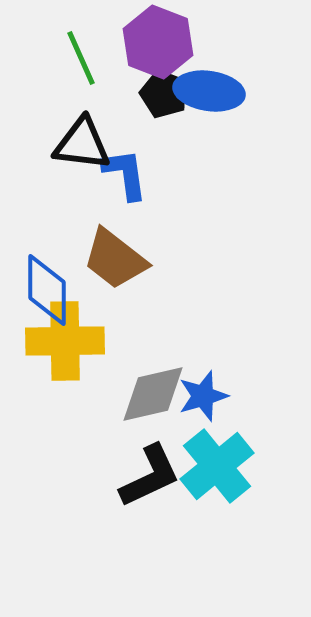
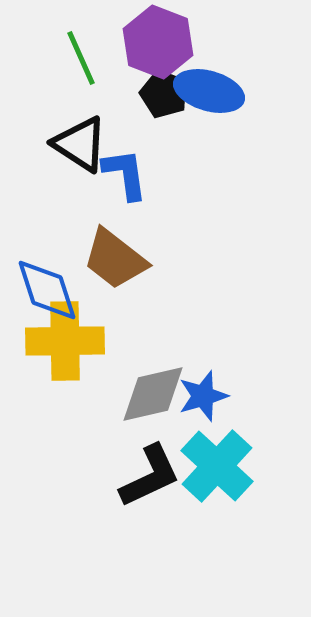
blue ellipse: rotated 8 degrees clockwise
black triangle: moved 2 px left; rotated 26 degrees clockwise
blue diamond: rotated 18 degrees counterclockwise
cyan cross: rotated 8 degrees counterclockwise
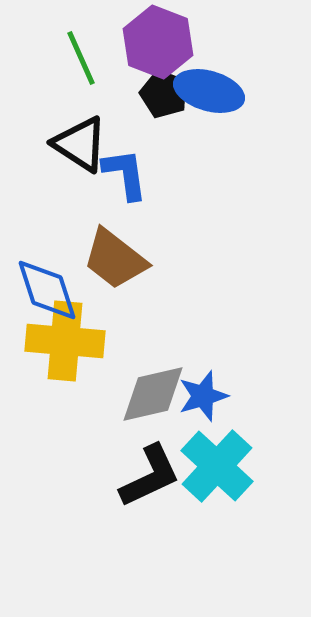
yellow cross: rotated 6 degrees clockwise
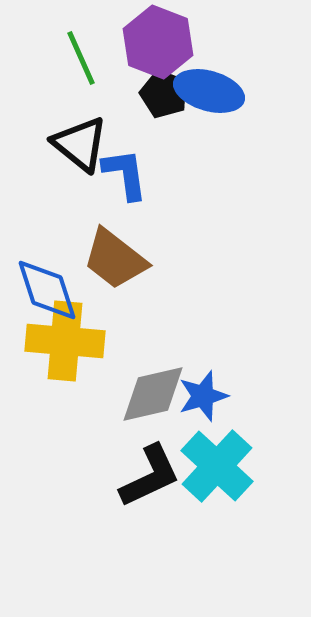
black triangle: rotated 6 degrees clockwise
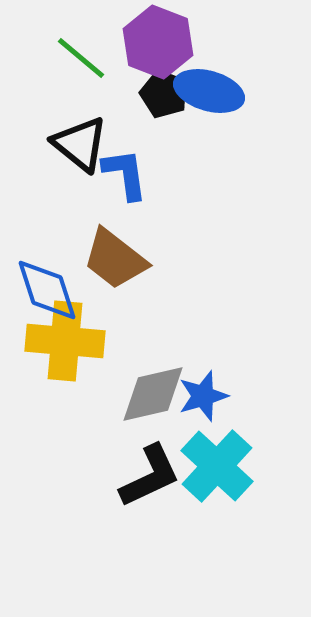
green line: rotated 26 degrees counterclockwise
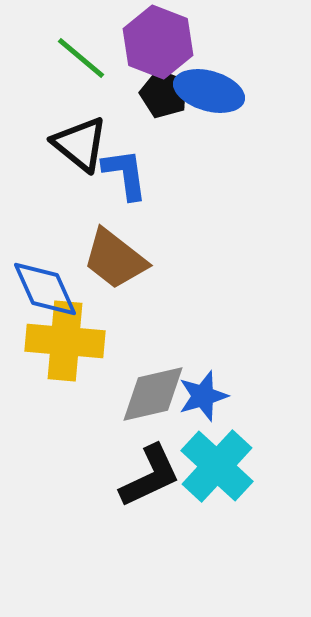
blue diamond: moved 2 px left, 1 px up; rotated 6 degrees counterclockwise
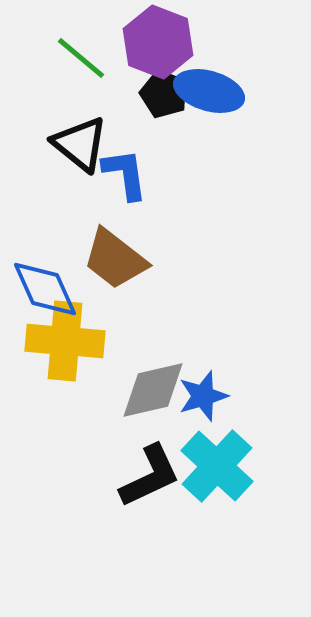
gray diamond: moved 4 px up
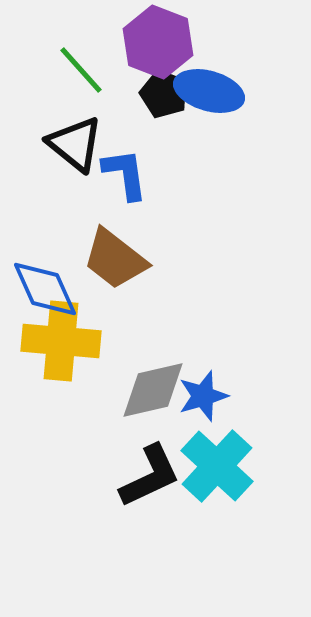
green line: moved 12 px down; rotated 8 degrees clockwise
black triangle: moved 5 px left
yellow cross: moved 4 px left
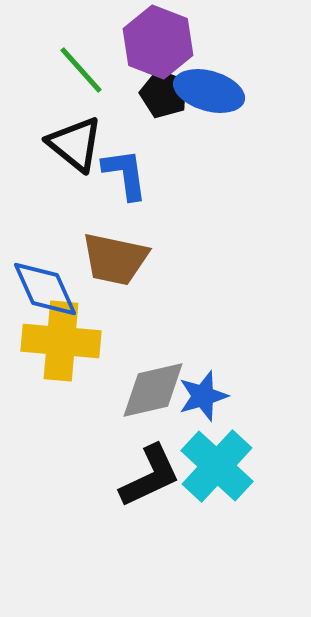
brown trapezoid: rotated 26 degrees counterclockwise
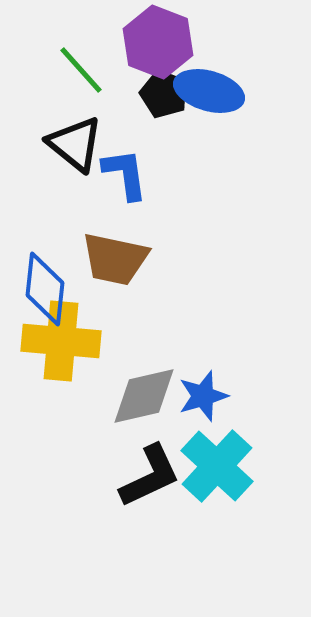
blue diamond: rotated 30 degrees clockwise
gray diamond: moved 9 px left, 6 px down
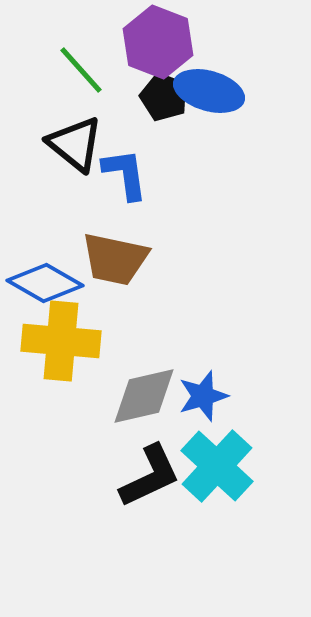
black pentagon: moved 3 px down
blue diamond: moved 6 px up; rotated 66 degrees counterclockwise
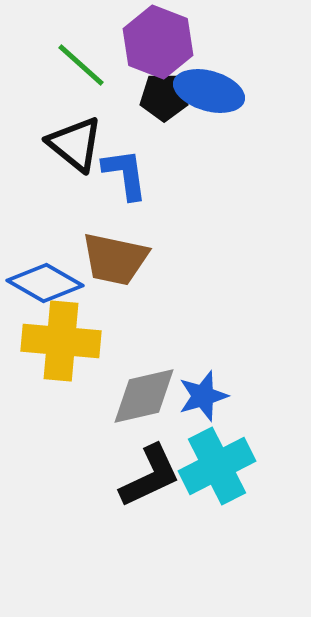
green line: moved 5 px up; rotated 6 degrees counterclockwise
black pentagon: rotated 21 degrees counterclockwise
cyan cross: rotated 20 degrees clockwise
